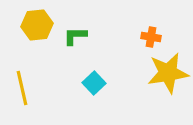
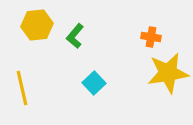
green L-shape: rotated 50 degrees counterclockwise
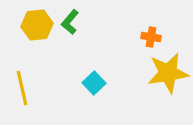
green L-shape: moved 5 px left, 14 px up
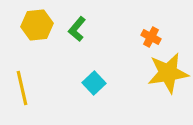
green L-shape: moved 7 px right, 7 px down
orange cross: rotated 18 degrees clockwise
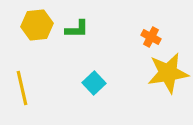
green L-shape: rotated 130 degrees counterclockwise
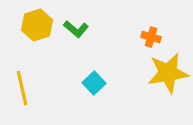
yellow hexagon: rotated 12 degrees counterclockwise
green L-shape: moved 1 px left; rotated 40 degrees clockwise
orange cross: rotated 12 degrees counterclockwise
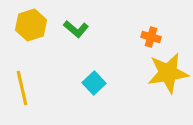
yellow hexagon: moved 6 px left
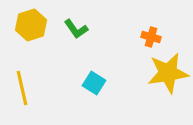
green L-shape: rotated 15 degrees clockwise
cyan square: rotated 15 degrees counterclockwise
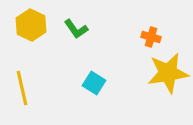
yellow hexagon: rotated 16 degrees counterclockwise
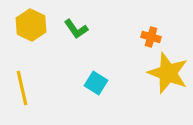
yellow star: rotated 30 degrees clockwise
cyan square: moved 2 px right
